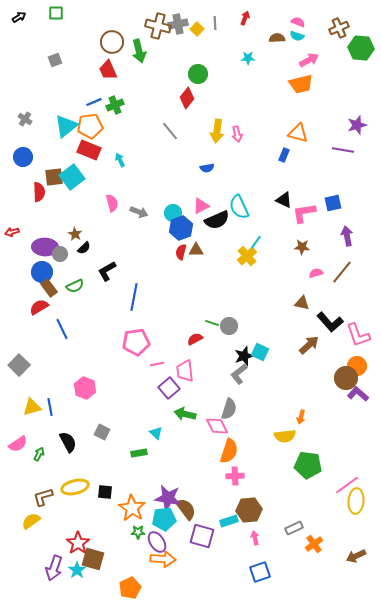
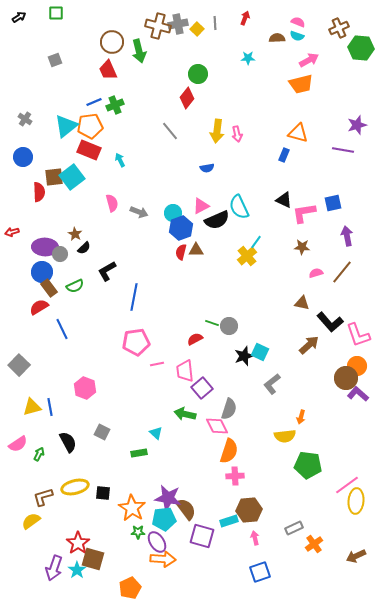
gray L-shape at (239, 374): moved 33 px right, 10 px down
purple square at (169, 388): moved 33 px right
black square at (105, 492): moved 2 px left, 1 px down
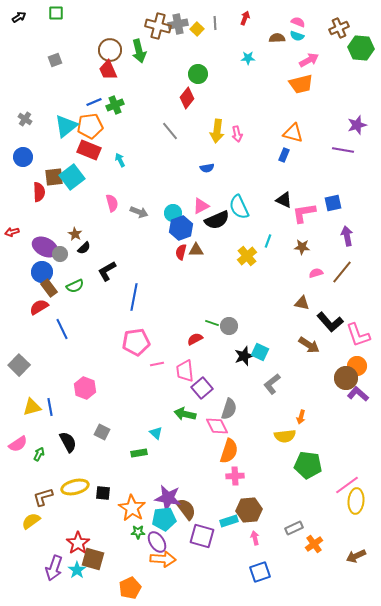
brown circle at (112, 42): moved 2 px left, 8 px down
orange triangle at (298, 133): moved 5 px left
cyan line at (256, 242): moved 12 px right, 1 px up; rotated 16 degrees counterclockwise
purple ellipse at (45, 247): rotated 25 degrees clockwise
brown arrow at (309, 345): rotated 75 degrees clockwise
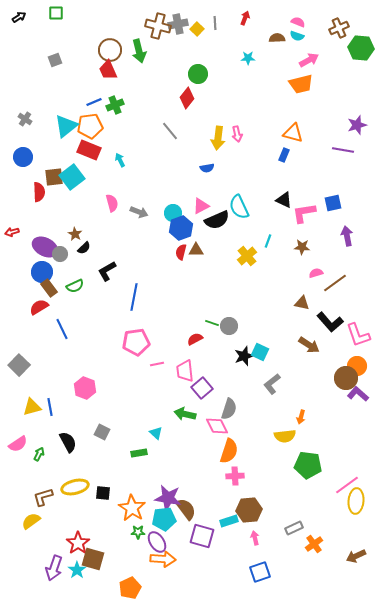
yellow arrow at (217, 131): moved 1 px right, 7 px down
brown line at (342, 272): moved 7 px left, 11 px down; rotated 15 degrees clockwise
